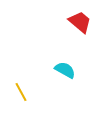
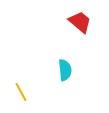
cyan semicircle: rotated 55 degrees clockwise
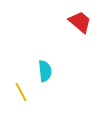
cyan semicircle: moved 20 px left, 1 px down
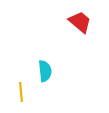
yellow line: rotated 24 degrees clockwise
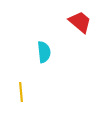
cyan semicircle: moved 1 px left, 19 px up
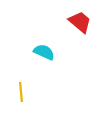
cyan semicircle: rotated 60 degrees counterclockwise
